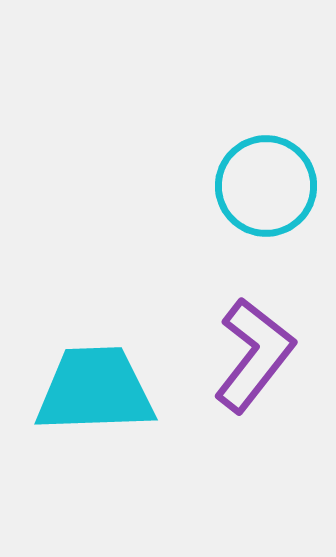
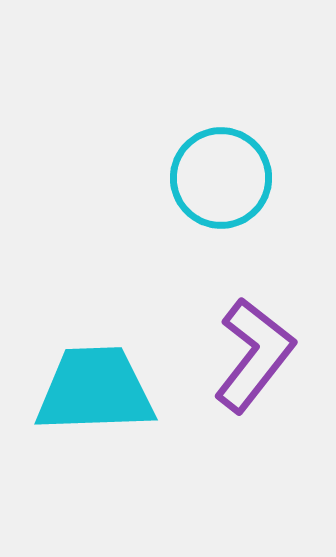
cyan circle: moved 45 px left, 8 px up
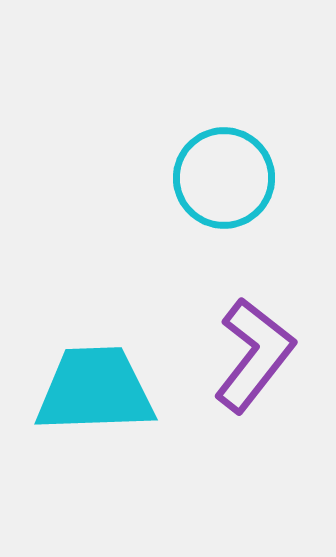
cyan circle: moved 3 px right
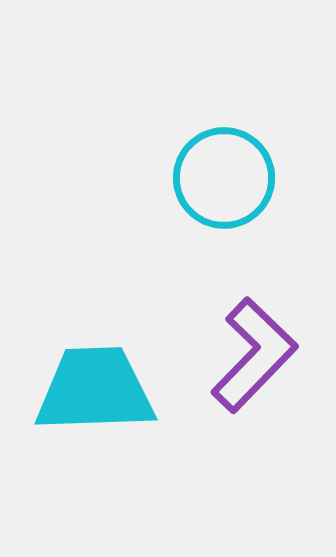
purple L-shape: rotated 6 degrees clockwise
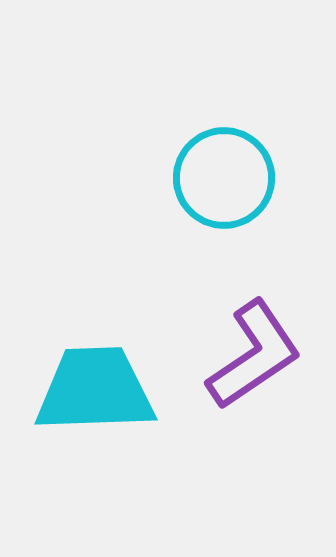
purple L-shape: rotated 12 degrees clockwise
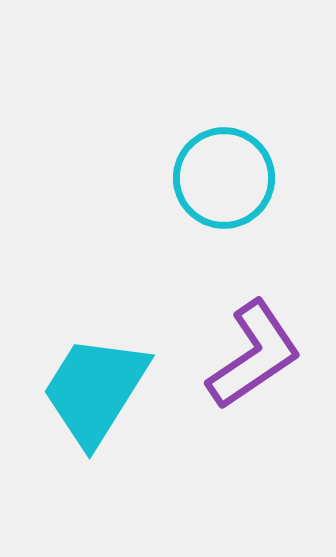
cyan trapezoid: rotated 56 degrees counterclockwise
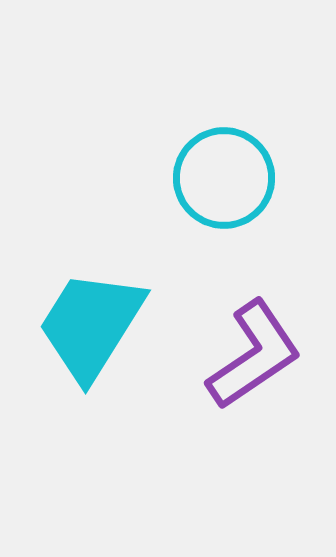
cyan trapezoid: moved 4 px left, 65 px up
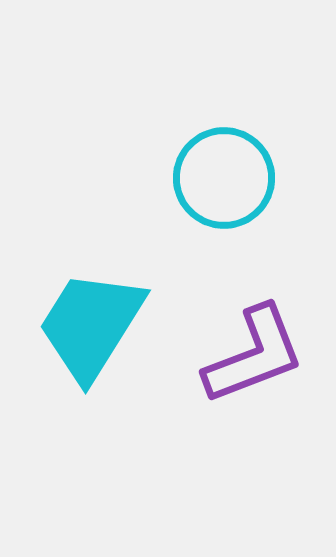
purple L-shape: rotated 13 degrees clockwise
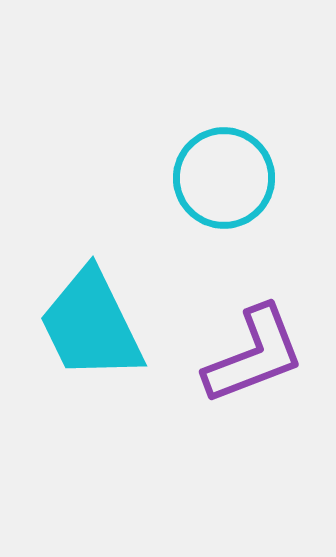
cyan trapezoid: rotated 58 degrees counterclockwise
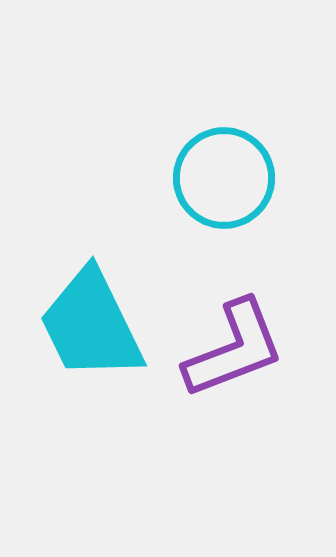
purple L-shape: moved 20 px left, 6 px up
